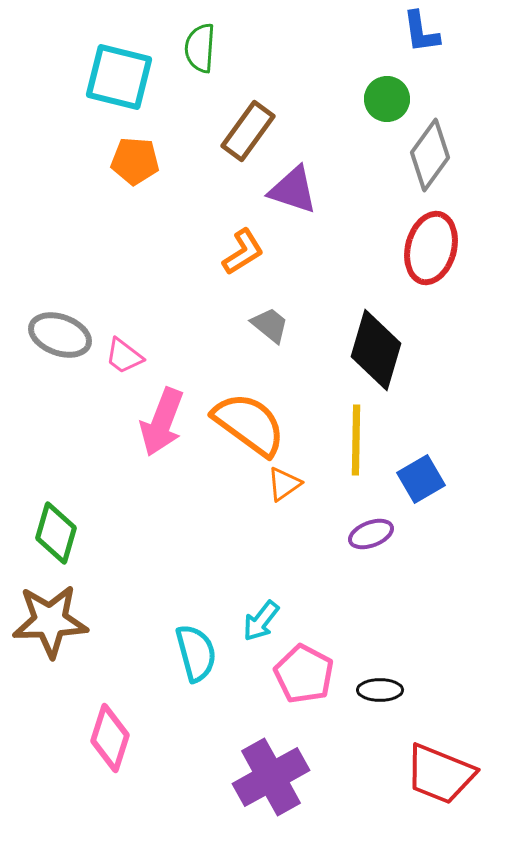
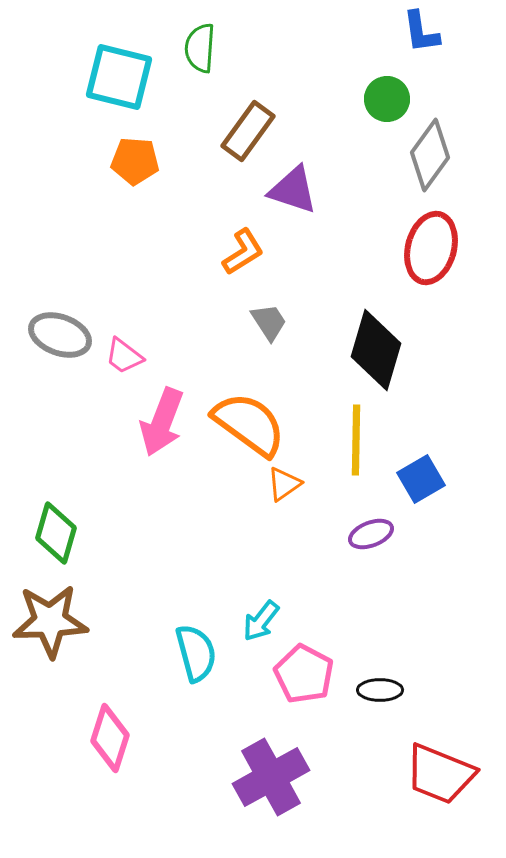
gray trapezoid: moved 1 px left, 3 px up; rotated 18 degrees clockwise
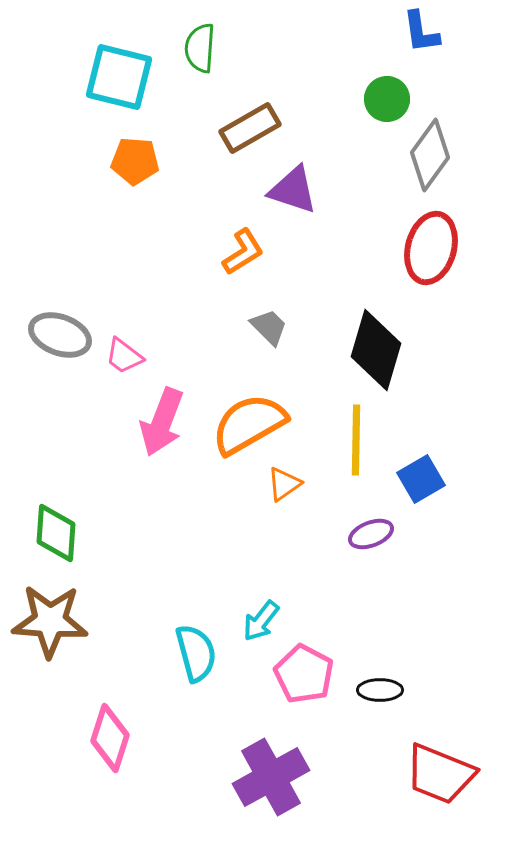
brown rectangle: moved 2 px right, 3 px up; rotated 24 degrees clockwise
gray trapezoid: moved 5 px down; rotated 12 degrees counterclockwise
orange semicircle: rotated 66 degrees counterclockwise
green diamond: rotated 12 degrees counterclockwise
brown star: rotated 6 degrees clockwise
